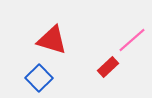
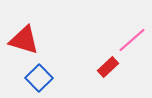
red triangle: moved 28 px left
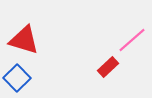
blue square: moved 22 px left
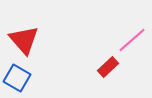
red triangle: rotated 32 degrees clockwise
blue square: rotated 16 degrees counterclockwise
